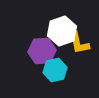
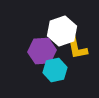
yellow L-shape: moved 2 px left, 5 px down
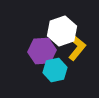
yellow L-shape: rotated 130 degrees counterclockwise
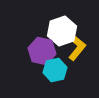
purple hexagon: rotated 16 degrees clockwise
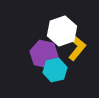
purple hexagon: moved 2 px right, 3 px down
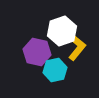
purple hexagon: moved 7 px left, 2 px up
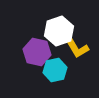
white hexagon: moved 3 px left
yellow L-shape: rotated 110 degrees clockwise
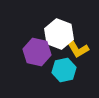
white hexagon: moved 3 px down; rotated 20 degrees counterclockwise
cyan hexagon: moved 9 px right
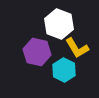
white hexagon: moved 10 px up
cyan hexagon: rotated 20 degrees counterclockwise
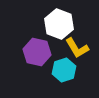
cyan hexagon: rotated 15 degrees clockwise
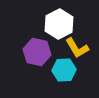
white hexagon: rotated 12 degrees clockwise
cyan hexagon: rotated 15 degrees clockwise
